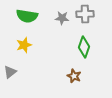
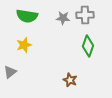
gray cross: moved 1 px down
gray star: moved 1 px right
green diamond: moved 4 px right, 1 px up
brown star: moved 4 px left, 4 px down
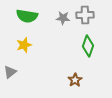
brown star: moved 5 px right; rotated 16 degrees clockwise
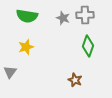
gray star: rotated 16 degrees clockwise
yellow star: moved 2 px right, 2 px down
gray triangle: rotated 16 degrees counterclockwise
brown star: rotated 16 degrees counterclockwise
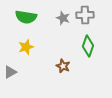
green semicircle: moved 1 px left, 1 px down
gray triangle: rotated 24 degrees clockwise
brown star: moved 12 px left, 14 px up
